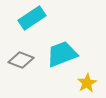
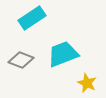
cyan trapezoid: moved 1 px right
yellow star: rotated 18 degrees counterclockwise
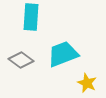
cyan rectangle: moved 1 px left, 1 px up; rotated 52 degrees counterclockwise
gray diamond: rotated 15 degrees clockwise
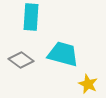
cyan trapezoid: rotated 36 degrees clockwise
yellow star: moved 1 px right, 1 px down
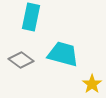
cyan rectangle: rotated 8 degrees clockwise
yellow star: moved 4 px right; rotated 12 degrees clockwise
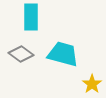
cyan rectangle: rotated 12 degrees counterclockwise
gray diamond: moved 6 px up
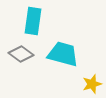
cyan rectangle: moved 2 px right, 4 px down; rotated 8 degrees clockwise
yellow star: rotated 18 degrees clockwise
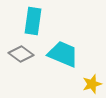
cyan trapezoid: rotated 8 degrees clockwise
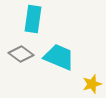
cyan rectangle: moved 2 px up
cyan trapezoid: moved 4 px left, 3 px down
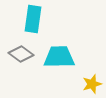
cyan trapezoid: rotated 24 degrees counterclockwise
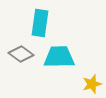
cyan rectangle: moved 7 px right, 4 px down
